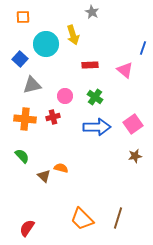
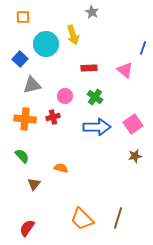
red rectangle: moved 1 px left, 3 px down
brown triangle: moved 10 px left, 8 px down; rotated 24 degrees clockwise
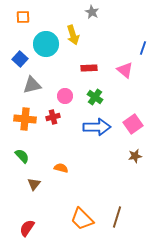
brown line: moved 1 px left, 1 px up
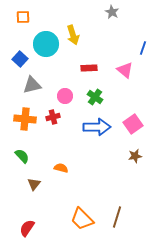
gray star: moved 20 px right
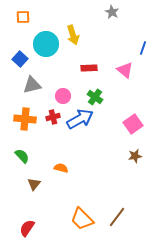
pink circle: moved 2 px left
blue arrow: moved 17 px left, 8 px up; rotated 28 degrees counterclockwise
brown line: rotated 20 degrees clockwise
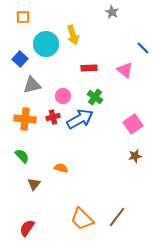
blue line: rotated 64 degrees counterclockwise
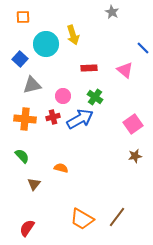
orange trapezoid: rotated 15 degrees counterclockwise
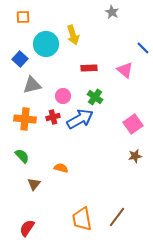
orange trapezoid: rotated 50 degrees clockwise
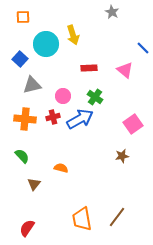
brown star: moved 13 px left
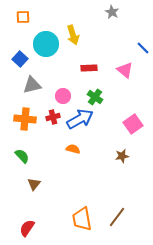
orange semicircle: moved 12 px right, 19 px up
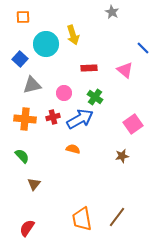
pink circle: moved 1 px right, 3 px up
